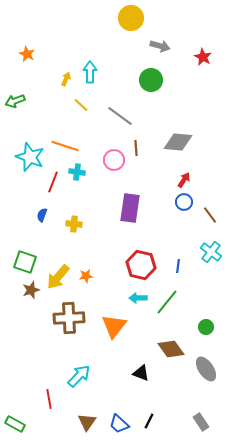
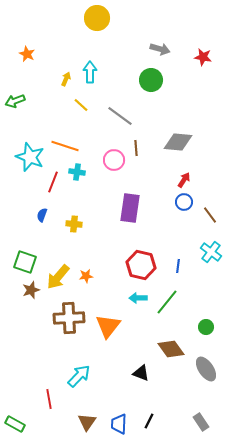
yellow circle at (131, 18): moved 34 px left
gray arrow at (160, 46): moved 3 px down
red star at (203, 57): rotated 18 degrees counterclockwise
orange triangle at (114, 326): moved 6 px left
blue trapezoid at (119, 424): rotated 50 degrees clockwise
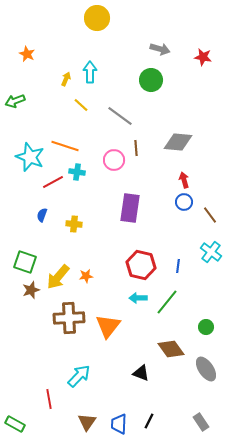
red arrow at (184, 180): rotated 49 degrees counterclockwise
red line at (53, 182): rotated 40 degrees clockwise
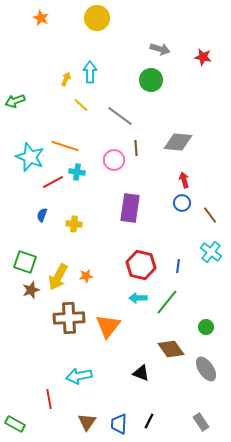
orange star at (27, 54): moved 14 px right, 36 px up
blue circle at (184, 202): moved 2 px left, 1 px down
yellow arrow at (58, 277): rotated 12 degrees counterclockwise
cyan arrow at (79, 376): rotated 145 degrees counterclockwise
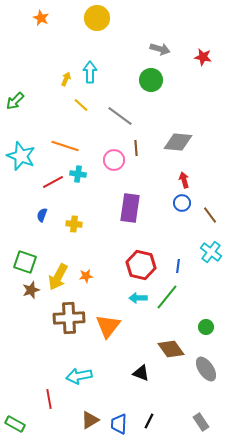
green arrow at (15, 101): rotated 24 degrees counterclockwise
cyan star at (30, 157): moved 9 px left, 1 px up
cyan cross at (77, 172): moved 1 px right, 2 px down
green line at (167, 302): moved 5 px up
brown triangle at (87, 422): moved 3 px right, 2 px up; rotated 24 degrees clockwise
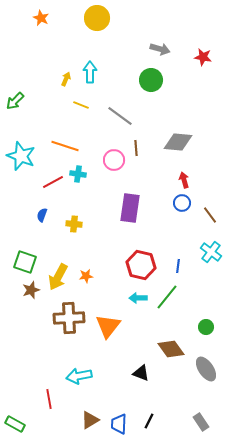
yellow line at (81, 105): rotated 21 degrees counterclockwise
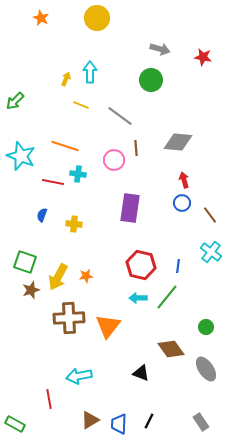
red line at (53, 182): rotated 40 degrees clockwise
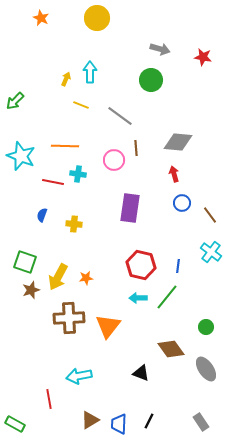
orange line at (65, 146): rotated 16 degrees counterclockwise
red arrow at (184, 180): moved 10 px left, 6 px up
orange star at (86, 276): moved 2 px down
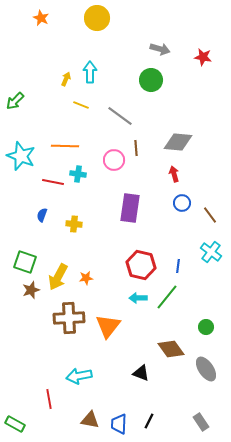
brown triangle at (90, 420): rotated 42 degrees clockwise
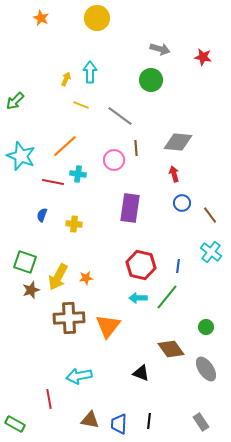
orange line at (65, 146): rotated 44 degrees counterclockwise
black line at (149, 421): rotated 21 degrees counterclockwise
